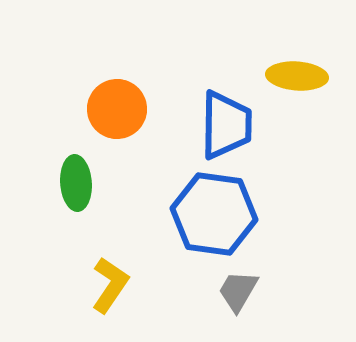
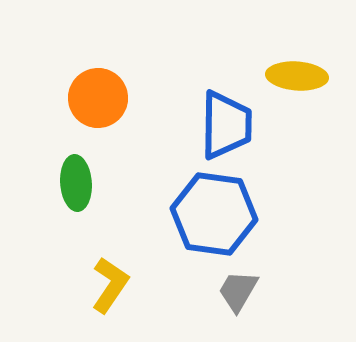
orange circle: moved 19 px left, 11 px up
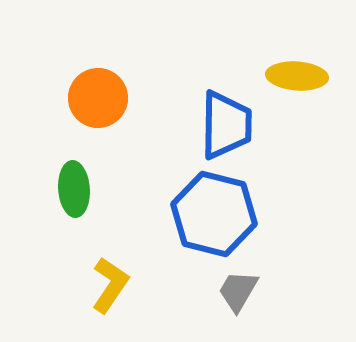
green ellipse: moved 2 px left, 6 px down
blue hexagon: rotated 6 degrees clockwise
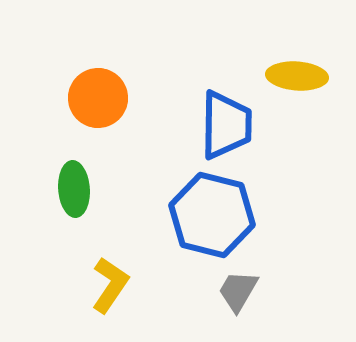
blue hexagon: moved 2 px left, 1 px down
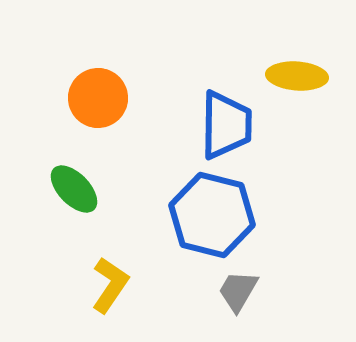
green ellipse: rotated 40 degrees counterclockwise
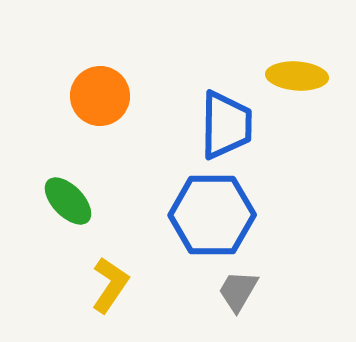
orange circle: moved 2 px right, 2 px up
green ellipse: moved 6 px left, 12 px down
blue hexagon: rotated 14 degrees counterclockwise
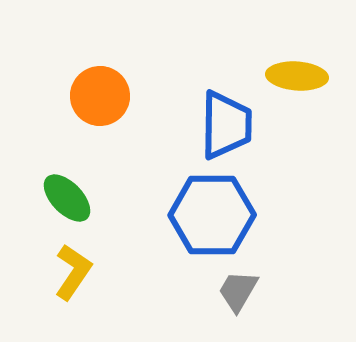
green ellipse: moved 1 px left, 3 px up
yellow L-shape: moved 37 px left, 13 px up
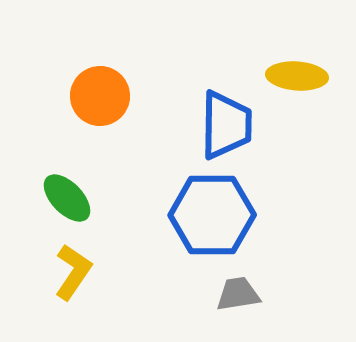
gray trapezoid: moved 3 px down; rotated 51 degrees clockwise
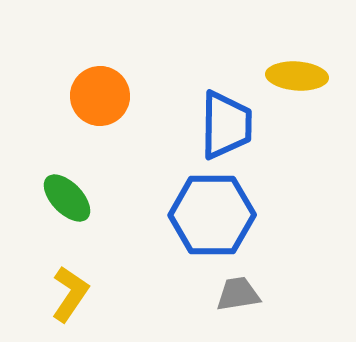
yellow L-shape: moved 3 px left, 22 px down
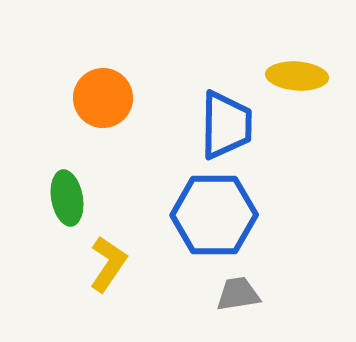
orange circle: moved 3 px right, 2 px down
green ellipse: rotated 34 degrees clockwise
blue hexagon: moved 2 px right
yellow L-shape: moved 38 px right, 30 px up
